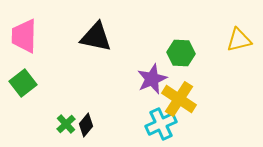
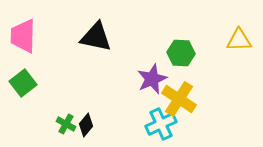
pink trapezoid: moved 1 px left
yellow triangle: rotated 12 degrees clockwise
green cross: rotated 18 degrees counterclockwise
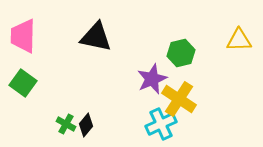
green hexagon: rotated 16 degrees counterclockwise
green square: rotated 16 degrees counterclockwise
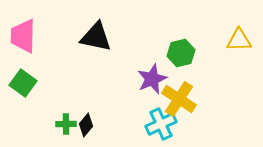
green cross: rotated 30 degrees counterclockwise
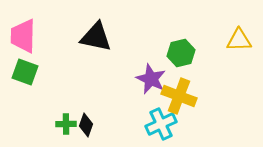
purple star: moved 1 px left; rotated 24 degrees counterclockwise
green square: moved 2 px right, 11 px up; rotated 16 degrees counterclockwise
yellow cross: moved 3 px up; rotated 12 degrees counterclockwise
black diamond: rotated 20 degrees counterclockwise
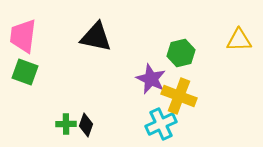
pink trapezoid: rotated 6 degrees clockwise
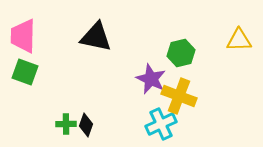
pink trapezoid: rotated 6 degrees counterclockwise
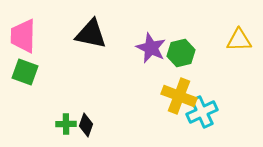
black triangle: moved 5 px left, 3 px up
purple star: moved 31 px up
cyan cross: moved 41 px right, 12 px up
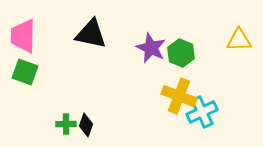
green hexagon: rotated 24 degrees counterclockwise
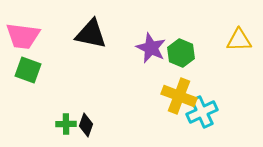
pink trapezoid: rotated 84 degrees counterclockwise
green square: moved 3 px right, 2 px up
